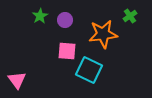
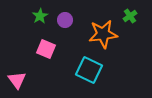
pink square: moved 21 px left, 2 px up; rotated 18 degrees clockwise
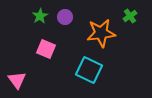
purple circle: moved 3 px up
orange star: moved 2 px left, 1 px up
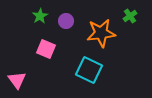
purple circle: moved 1 px right, 4 px down
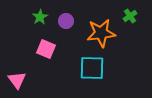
green star: moved 1 px down
cyan square: moved 3 px right, 2 px up; rotated 24 degrees counterclockwise
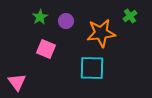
pink triangle: moved 2 px down
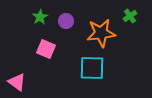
pink triangle: rotated 18 degrees counterclockwise
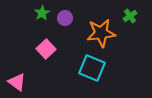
green star: moved 2 px right, 4 px up
purple circle: moved 1 px left, 3 px up
pink square: rotated 24 degrees clockwise
cyan square: rotated 20 degrees clockwise
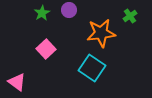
purple circle: moved 4 px right, 8 px up
cyan square: rotated 12 degrees clockwise
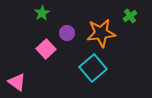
purple circle: moved 2 px left, 23 px down
cyan square: moved 1 px right; rotated 16 degrees clockwise
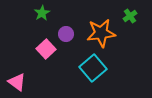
purple circle: moved 1 px left, 1 px down
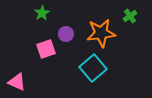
pink square: rotated 24 degrees clockwise
pink triangle: rotated 12 degrees counterclockwise
